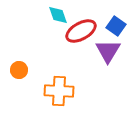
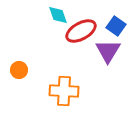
orange cross: moved 5 px right
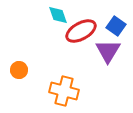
orange cross: rotated 12 degrees clockwise
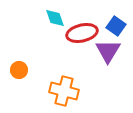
cyan diamond: moved 3 px left, 3 px down
red ellipse: moved 1 px right, 2 px down; rotated 16 degrees clockwise
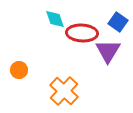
cyan diamond: moved 1 px down
blue square: moved 2 px right, 4 px up
red ellipse: rotated 16 degrees clockwise
orange cross: rotated 28 degrees clockwise
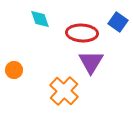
cyan diamond: moved 15 px left
purple triangle: moved 17 px left, 11 px down
orange circle: moved 5 px left
